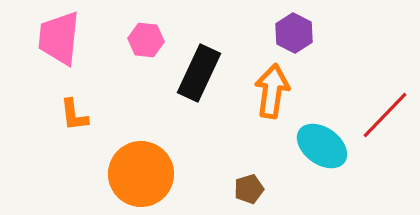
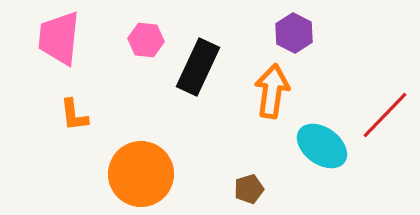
black rectangle: moved 1 px left, 6 px up
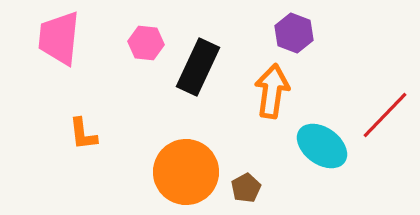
purple hexagon: rotated 6 degrees counterclockwise
pink hexagon: moved 3 px down
orange L-shape: moved 9 px right, 19 px down
orange circle: moved 45 px right, 2 px up
brown pentagon: moved 3 px left, 1 px up; rotated 12 degrees counterclockwise
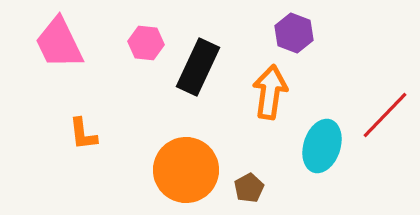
pink trapezoid: moved 5 px down; rotated 32 degrees counterclockwise
orange arrow: moved 2 px left, 1 px down
cyan ellipse: rotated 72 degrees clockwise
orange circle: moved 2 px up
brown pentagon: moved 3 px right
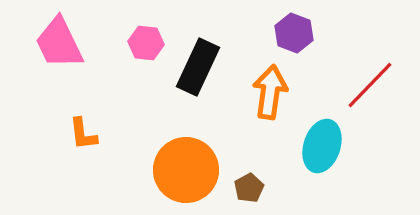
red line: moved 15 px left, 30 px up
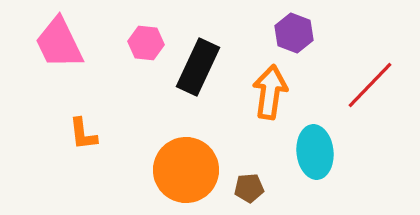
cyan ellipse: moved 7 px left, 6 px down; rotated 24 degrees counterclockwise
brown pentagon: rotated 24 degrees clockwise
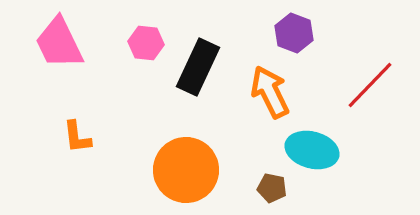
orange arrow: rotated 34 degrees counterclockwise
orange L-shape: moved 6 px left, 3 px down
cyan ellipse: moved 3 px left, 2 px up; rotated 69 degrees counterclockwise
brown pentagon: moved 23 px right; rotated 16 degrees clockwise
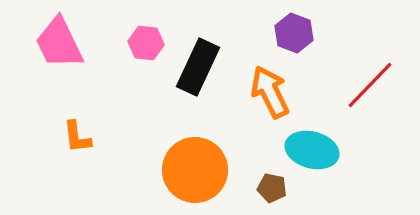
orange circle: moved 9 px right
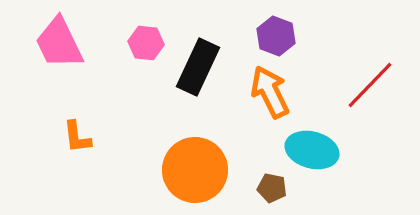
purple hexagon: moved 18 px left, 3 px down
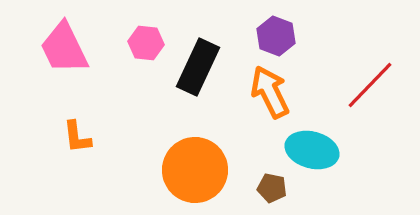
pink trapezoid: moved 5 px right, 5 px down
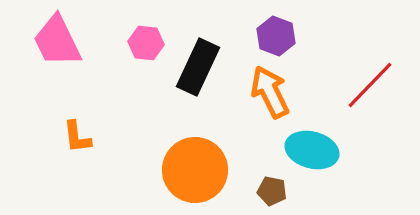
pink trapezoid: moved 7 px left, 7 px up
brown pentagon: moved 3 px down
